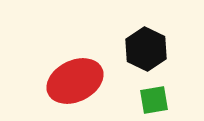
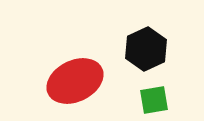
black hexagon: rotated 9 degrees clockwise
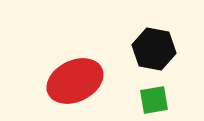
black hexagon: moved 8 px right; rotated 24 degrees counterclockwise
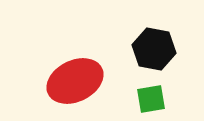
green square: moved 3 px left, 1 px up
